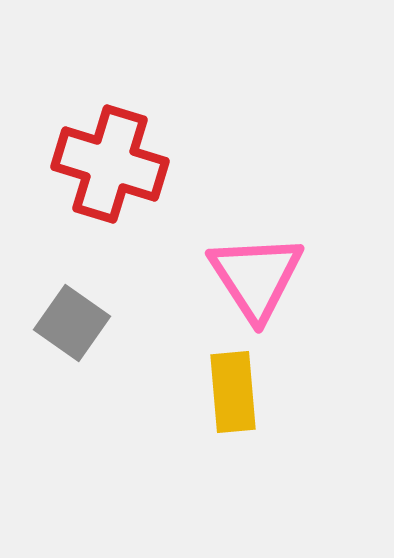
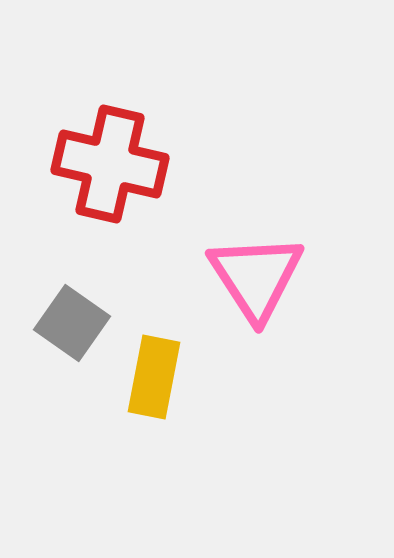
red cross: rotated 4 degrees counterclockwise
yellow rectangle: moved 79 px left, 15 px up; rotated 16 degrees clockwise
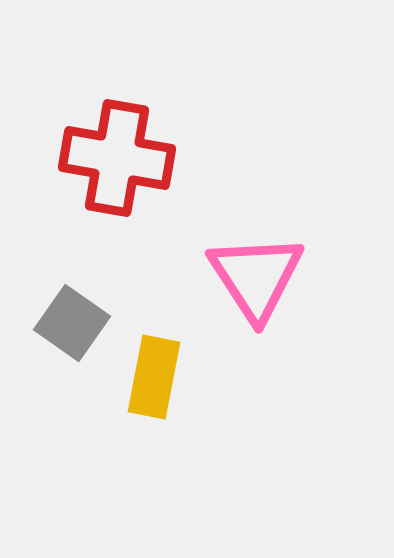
red cross: moved 7 px right, 6 px up; rotated 3 degrees counterclockwise
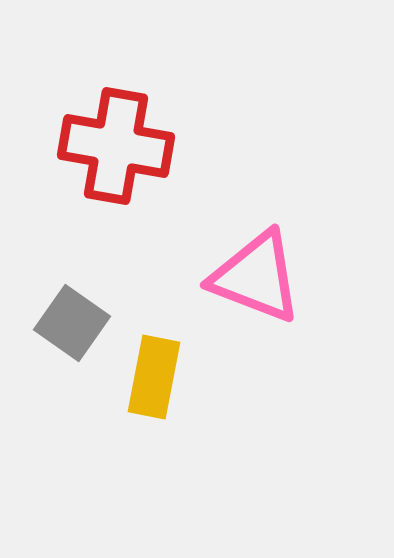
red cross: moved 1 px left, 12 px up
pink triangle: rotated 36 degrees counterclockwise
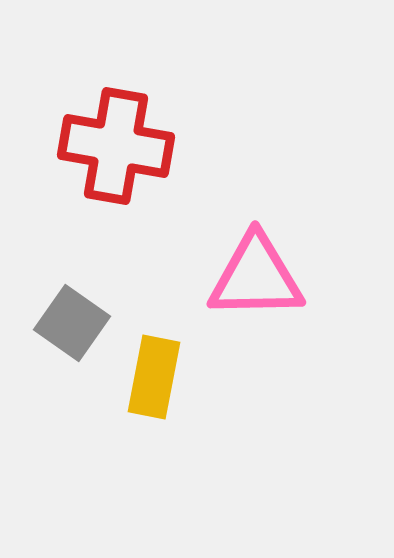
pink triangle: rotated 22 degrees counterclockwise
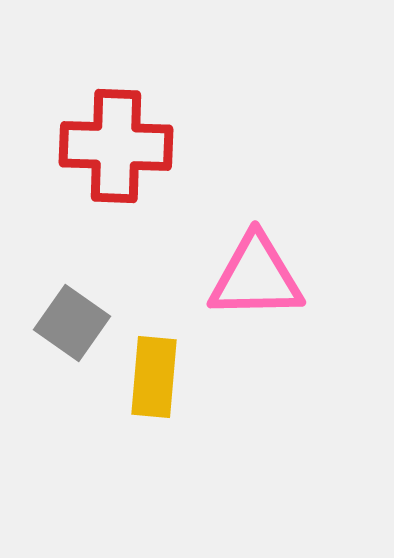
red cross: rotated 8 degrees counterclockwise
yellow rectangle: rotated 6 degrees counterclockwise
